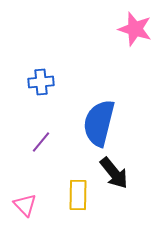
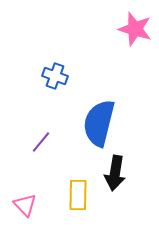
blue cross: moved 14 px right, 6 px up; rotated 25 degrees clockwise
black arrow: moved 1 px right; rotated 48 degrees clockwise
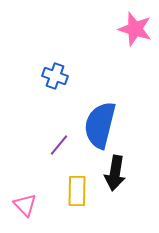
blue semicircle: moved 1 px right, 2 px down
purple line: moved 18 px right, 3 px down
yellow rectangle: moved 1 px left, 4 px up
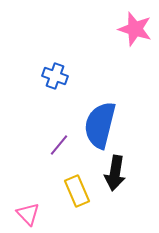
yellow rectangle: rotated 24 degrees counterclockwise
pink triangle: moved 3 px right, 9 px down
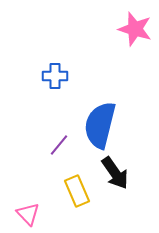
blue cross: rotated 20 degrees counterclockwise
black arrow: rotated 44 degrees counterclockwise
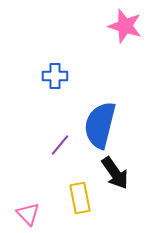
pink star: moved 10 px left, 3 px up
purple line: moved 1 px right
yellow rectangle: moved 3 px right, 7 px down; rotated 12 degrees clockwise
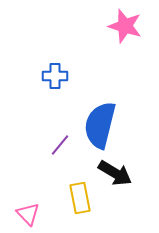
black arrow: rotated 24 degrees counterclockwise
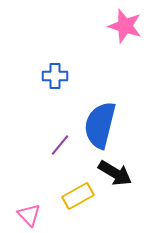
yellow rectangle: moved 2 px left, 2 px up; rotated 72 degrees clockwise
pink triangle: moved 1 px right, 1 px down
